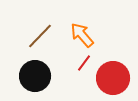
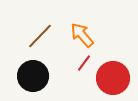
black circle: moved 2 px left
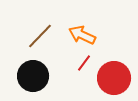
orange arrow: rotated 24 degrees counterclockwise
red circle: moved 1 px right
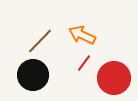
brown line: moved 5 px down
black circle: moved 1 px up
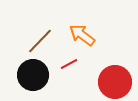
orange arrow: rotated 12 degrees clockwise
red line: moved 15 px left, 1 px down; rotated 24 degrees clockwise
red circle: moved 1 px right, 4 px down
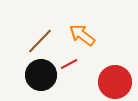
black circle: moved 8 px right
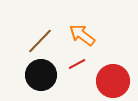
red line: moved 8 px right
red circle: moved 2 px left, 1 px up
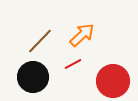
orange arrow: rotated 100 degrees clockwise
red line: moved 4 px left
black circle: moved 8 px left, 2 px down
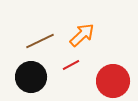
brown line: rotated 20 degrees clockwise
red line: moved 2 px left, 1 px down
black circle: moved 2 px left
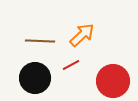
brown line: rotated 28 degrees clockwise
black circle: moved 4 px right, 1 px down
